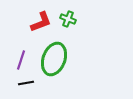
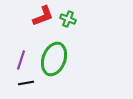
red L-shape: moved 2 px right, 6 px up
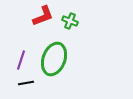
green cross: moved 2 px right, 2 px down
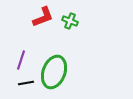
red L-shape: moved 1 px down
green ellipse: moved 13 px down
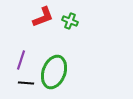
black line: rotated 14 degrees clockwise
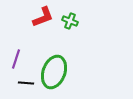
purple line: moved 5 px left, 1 px up
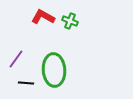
red L-shape: rotated 130 degrees counterclockwise
purple line: rotated 18 degrees clockwise
green ellipse: moved 2 px up; rotated 24 degrees counterclockwise
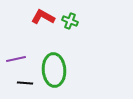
purple line: rotated 42 degrees clockwise
black line: moved 1 px left
